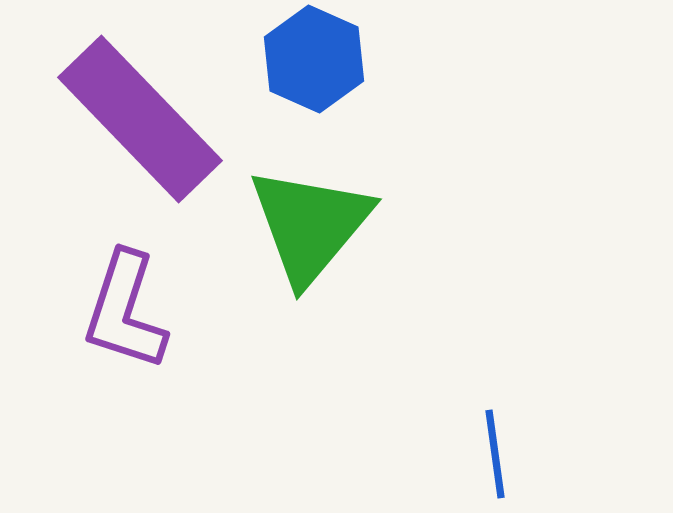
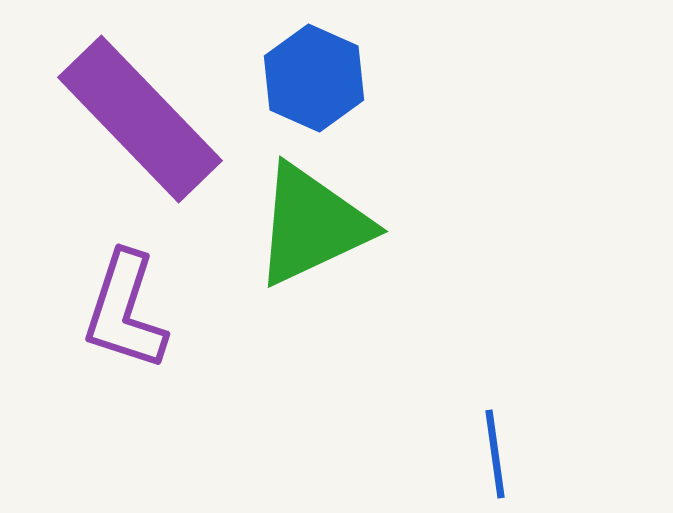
blue hexagon: moved 19 px down
green triangle: moved 2 px right; rotated 25 degrees clockwise
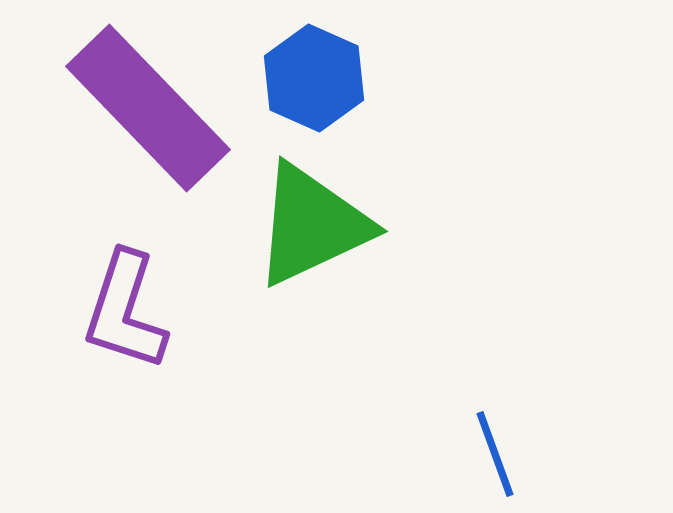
purple rectangle: moved 8 px right, 11 px up
blue line: rotated 12 degrees counterclockwise
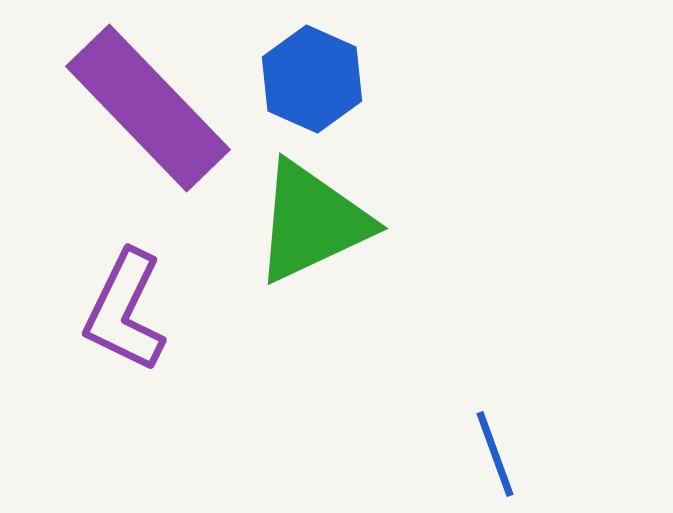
blue hexagon: moved 2 px left, 1 px down
green triangle: moved 3 px up
purple L-shape: rotated 8 degrees clockwise
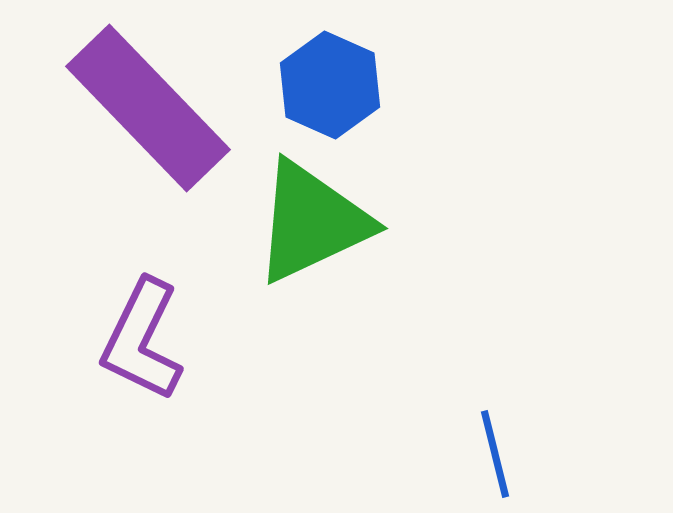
blue hexagon: moved 18 px right, 6 px down
purple L-shape: moved 17 px right, 29 px down
blue line: rotated 6 degrees clockwise
